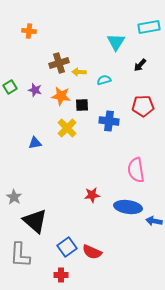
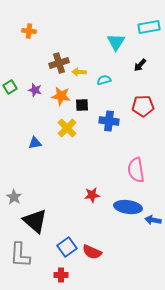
blue arrow: moved 1 px left, 1 px up
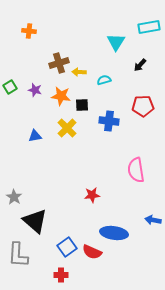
blue triangle: moved 7 px up
blue ellipse: moved 14 px left, 26 px down
gray L-shape: moved 2 px left
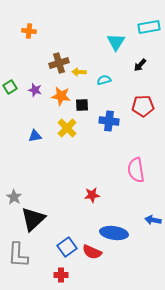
black triangle: moved 2 px left, 2 px up; rotated 36 degrees clockwise
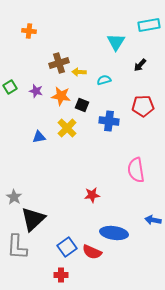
cyan rectangle: moved 2 px up
purple star: moved 1 px right, 1 px down
black square: rotated 24 degrees clockwise
blue triangle: moved 4 px right, 1 px down
gray L-shape: moved 1 px left, 8 px up
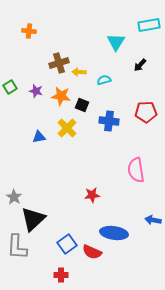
red pentagon: moved 3 px right, 6 px down
blue square: moved 3 px up
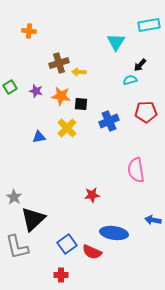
cyan semicircle: moved 26 px right
black square: moved 1 px left, 1 px up; rotated 16 degrees counterclockwise
blue cross: rotated 30 degrees counterclockwise
gray L-shape: rotated 16 degrees counterclockwise
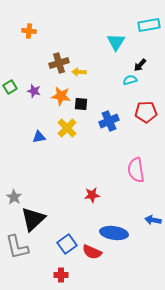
purple star: moved 2 px left
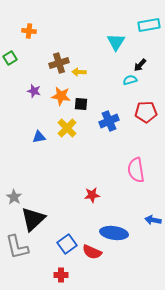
green square: moved 29 px up
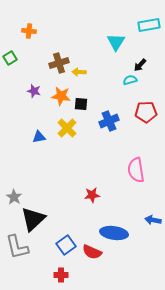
blue square: moved 1 px left, 1 px down
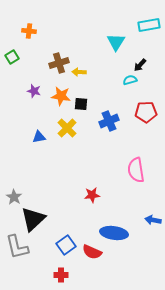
green square: moved 2 px right, 1 px up
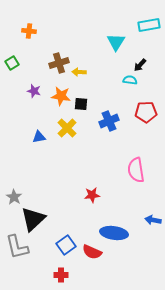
green square: moved 6 px down
cyan semicircle: rotated 24 degrees clockwise
